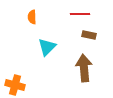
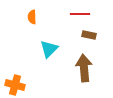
cyan triangle: moved 2 px right, 2 px down
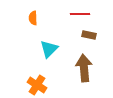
orange semicircle: moved 1 px right, 1 px down
orange cross: moved 22 px right; rotated 18 degrees clockwise
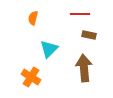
orange semicircle: rotated 16 degrees clockwise
orange cross: moved 6 px left, 8 px up
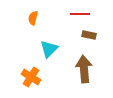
brown arrow: moved 1 px down
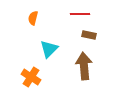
brown arrow: moved 3 px up
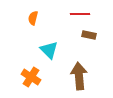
cyan triangle: moved 1 px down; rotated 30 degrees counterclockwise
brown arrow: moved 5 px left, 10 px down
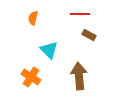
brown rectangle: rotated 16 degrees clockwise
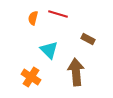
red line: moved 22 px left; rotated 18 degrees clockwise
brown rectangle: moved 1 px left, 4 px down
brown arrow: moved 3 px left, 4 px up
